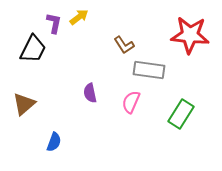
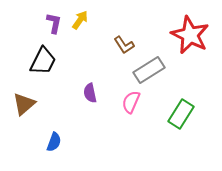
yellow arrow: moved 1 px right, 3 px down; rotated 18 degrees counterclockwise
red star: rotated 21 degrees clockwise
black trapezoid: moved 10 px right, 12 px down
gray rectangle: rotated 40 degrees counterclockwise
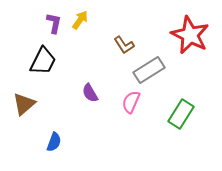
purple semicircle: rotated 18 degrees counterclockwise
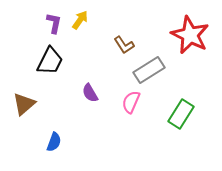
black trapezoid: moved 7 px right
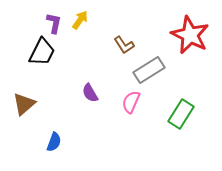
black trapezoid: moved 8 px left, 9 px up
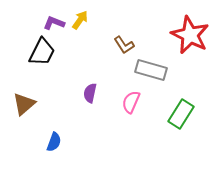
purple L-shape: rotated 80 degrees counterclockwise
gray rectangle: moved 2 px right; rotated 48 degrees clockwise
purple semicircle: rotated 42 degrees clockwise
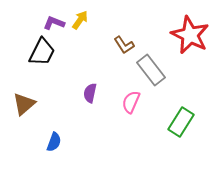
gray rectangle: rotated 36 degrees clockwise
green rectangle: moved 8 px down
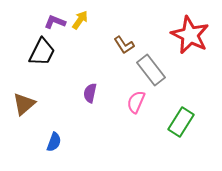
purple L-shape: moved 1 px right, 1 px up
pink semicircle: moved 5 px right
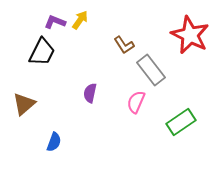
green rectangle: rotated 24 degrees clockwise
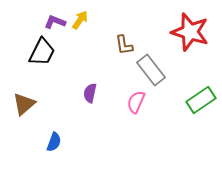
red star: moved 3 px up; rotated 9 degrees counterclockwise
brown L-shape: rotated 25 degrees clockwise
green rectangle: moved 20 px right, 22 px up
